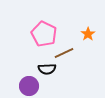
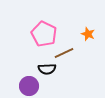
orange star: rotated 16 degrees counterclockwise
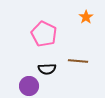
orange star: moved 2 px left, 17 px up; rotated 16 degrees clockwise
brown line: moved 14 px right, 8 px down; rotated 30 degrees clockwise
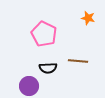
orange star: moved 2 px right, 1 px down; rotated 24 degrees counterclockwise
black semicircle: moved 1 px right, 1 px up
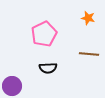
pink pentagon: rotated 20 degrees clockwise
brown line: moved 11 px right, 7 px up
purple circle: moved 17 px left
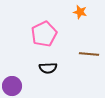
orange star: moved 8 px left, 6 px up
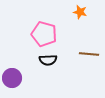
pink pentagon: rotated 30 degrees counterclockwise
black semicircle: moved 8 px up
purple circle: moved 8 px up
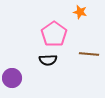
pink pentagon: moved 10 px right; rotated 20 degrees clockwise
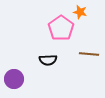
pink pentagon: moved 7 px right, 6 px up
purple circle: moved 2 px right, 1 px down
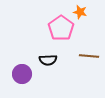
brown line: moved 2 px down
purple circle: moved 8 px right, 5 px up
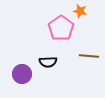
orange star: moved 1 px up
black semicircle: moved 2 px down
